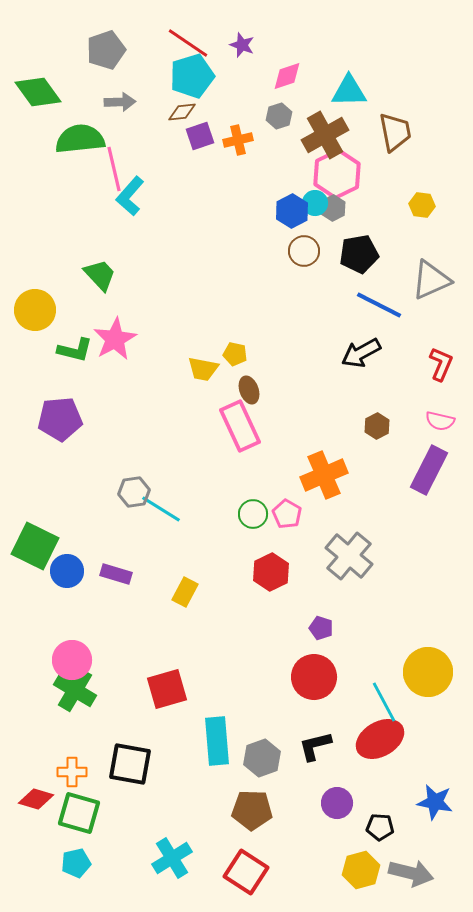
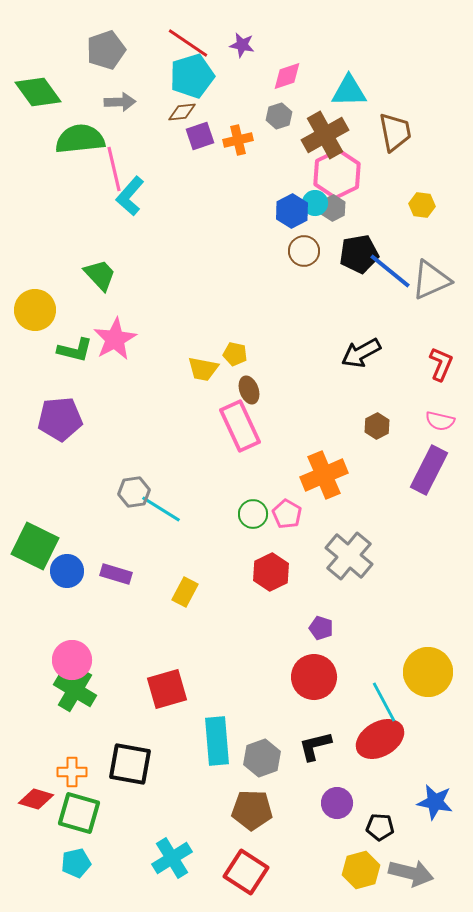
purple star at (242, 45): rotated 10 degrees counterclockwise
blue line at (379, 305): moved 11 px right, 34 px up; rotated 12 degrees clockwise
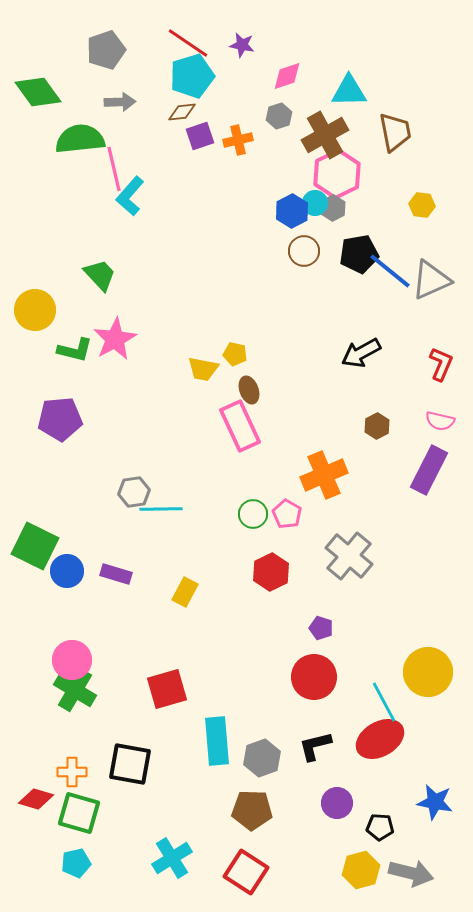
cyan line at (161, 509): rotated 33 degrees counterclockwise
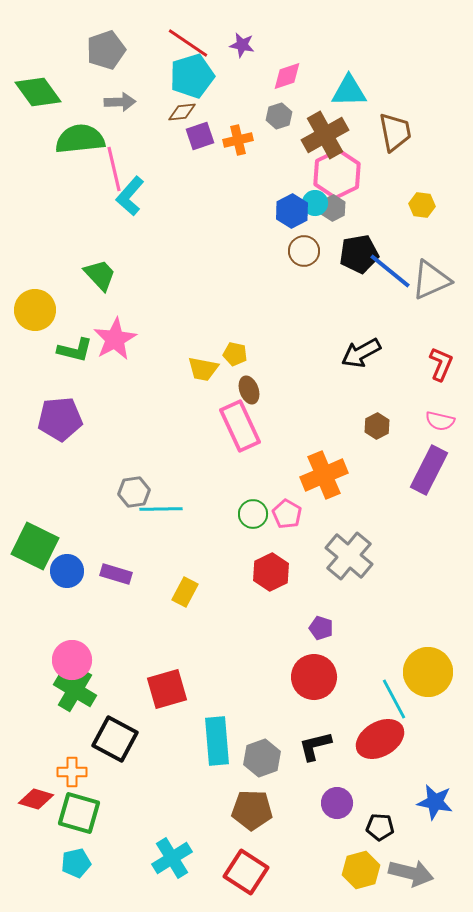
cyan line at (384, 702): moved 10 px right, 3 px up
black square at (130, 764): moved 15 px left, 25 px up; rotated 18 degrees clockwise
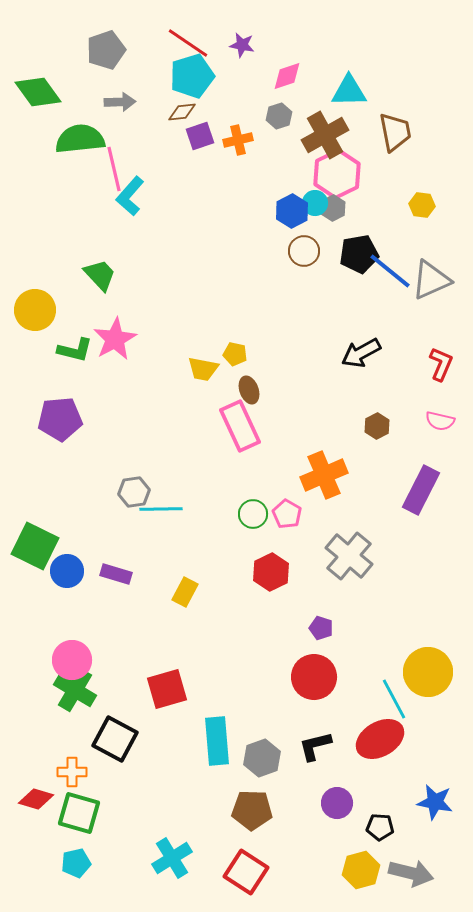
purple rectangle at (429, 470): moved 8 px left, 20 px down
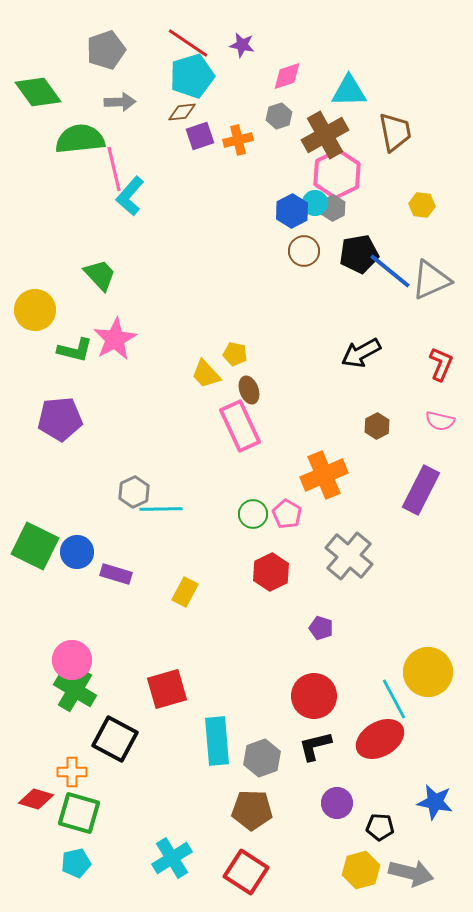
yellow trapezoid at (203, 369): moved 3 px right, 5 px down; rotated 36 degrees clockwise
gray hexagon at (134, 492): rotated 16 degrees counterclockwise
blue circle at (67, 571): moved 10 px right, 19 px up
red circle at (314, 677): moved 19 px down
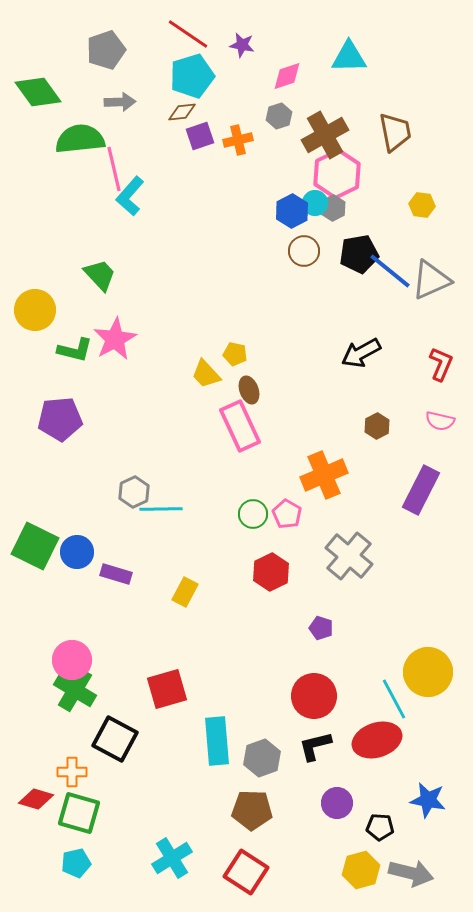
red line at (188, 43): moved 9 px up
cyan triangle at (349, 91): moved 34 px up
red ellipse at (380, 739): moved 3 px left, 1 px down; rotated 12 degrees clockwise
blue star at (435, 802): moved 7 px left, 2 px up
